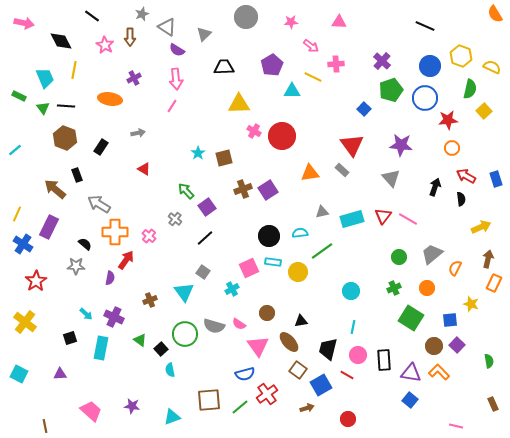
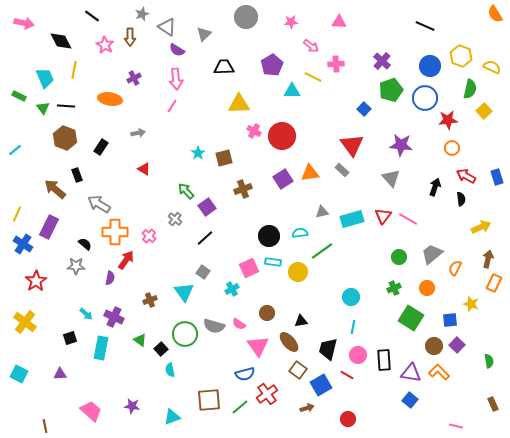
blue rectangle at (496, 179): moved 1 px right, 2 px up
purple square at (268, 190): moved 15 px right, 11 px up
cyan circle at (351, 291): moved 6 px down
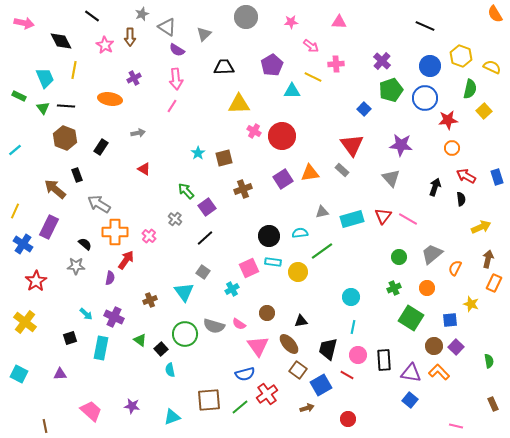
yellow line at (17, 214): moved 2 px left, 3 px up
brown ellipse at (289, 342): moved 2 px down
purple square at (457, 345): moved 1 px left, 2 px down
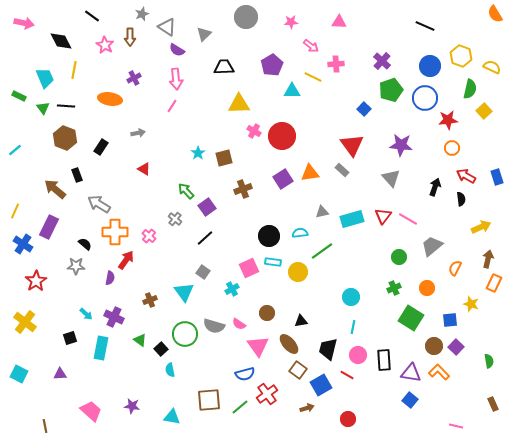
gray trapezoid at (432, 254): moved 8 px up
cyan triangle at (172, 417): rotated 30 degrees clockwise
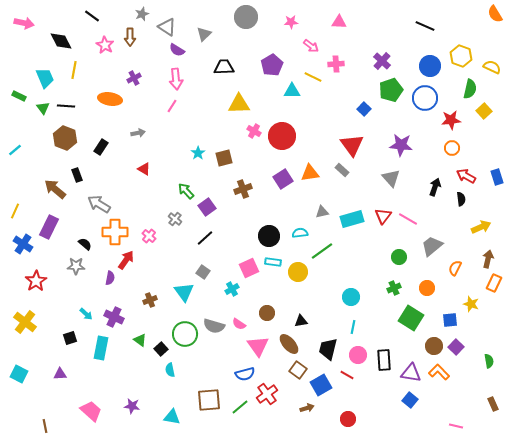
red star at (448, 120): moved 3 px right
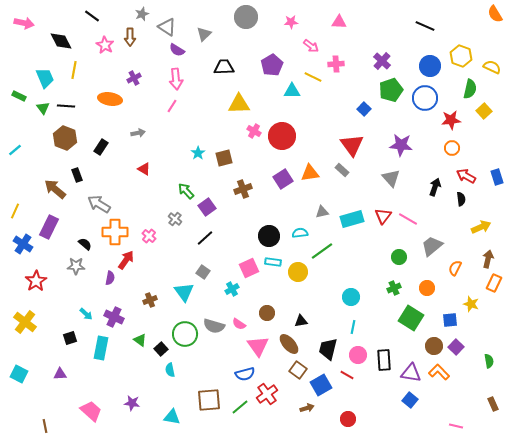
purple star at (132, 406): moved 3 px up
